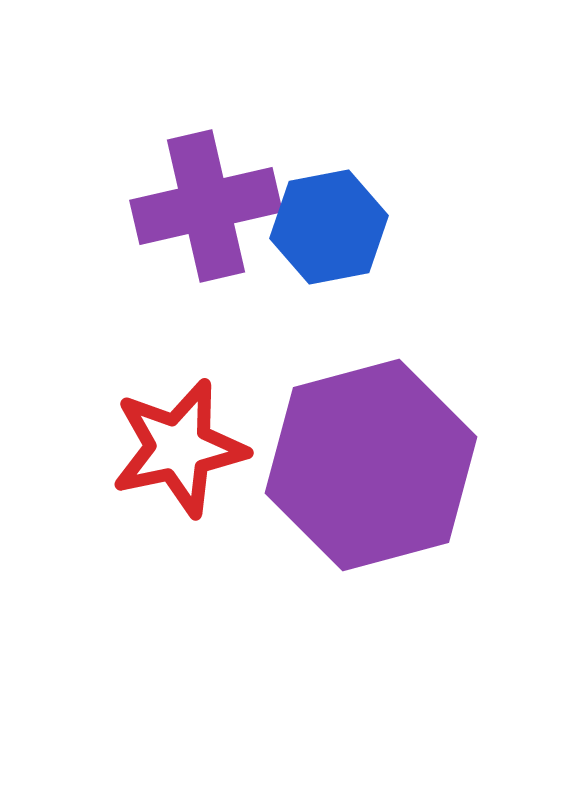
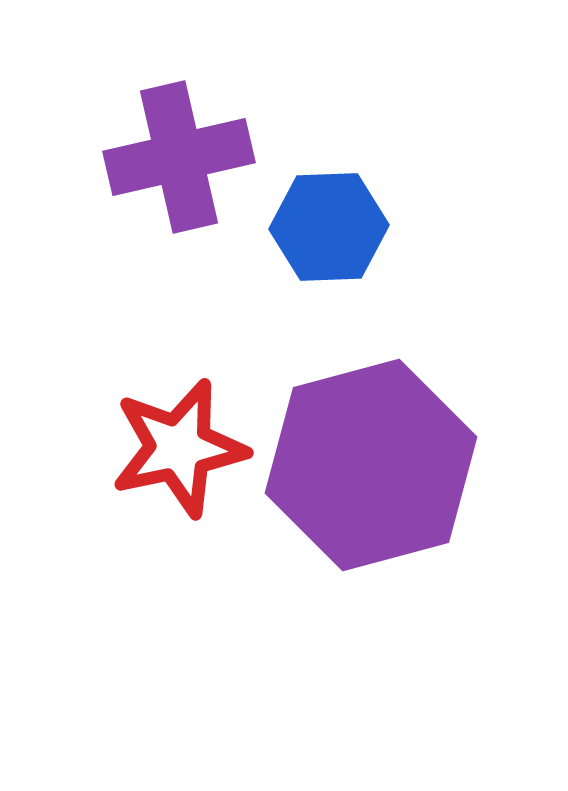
purple cross: moved 27 px left, 49 px up
blue hexagon: rotated 9 degrees clockwise
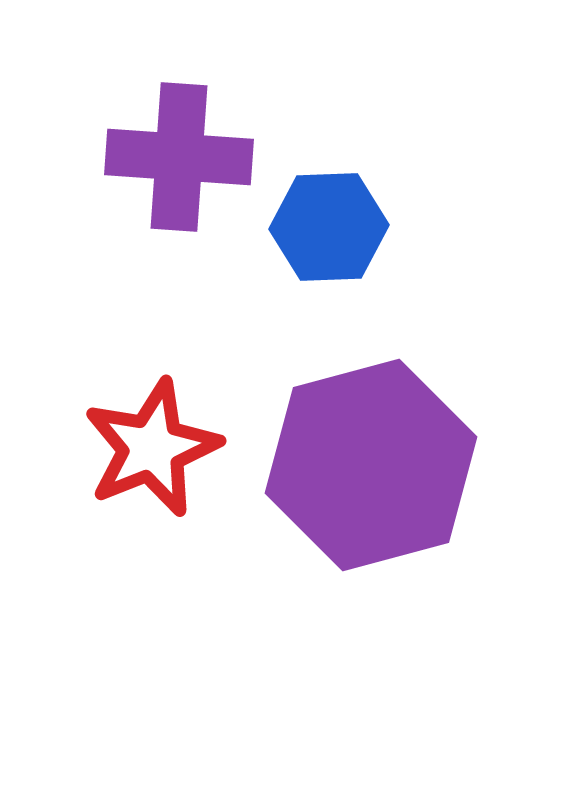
purple cross: rotated 17 degrees clockwise
red star: moved 27 px left; rotated 10 degrees counterclockwise
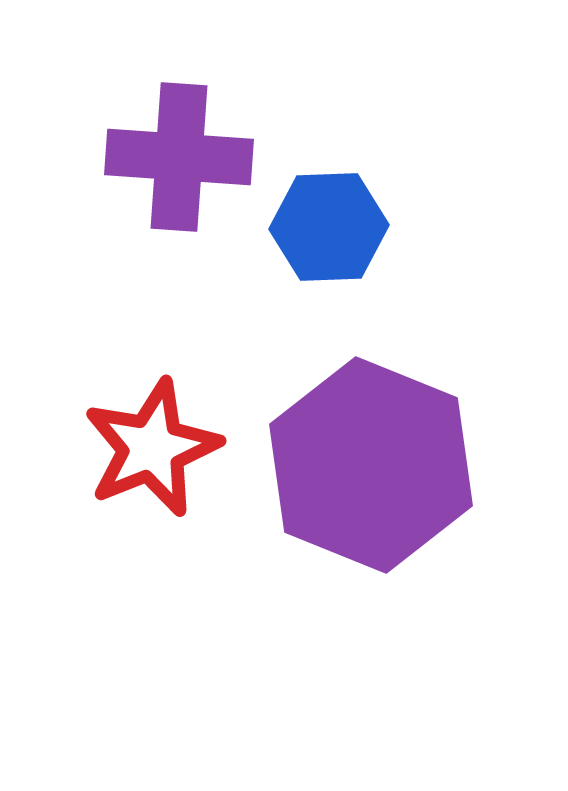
purple hexagon: rotated 23 degrees counterclockwise
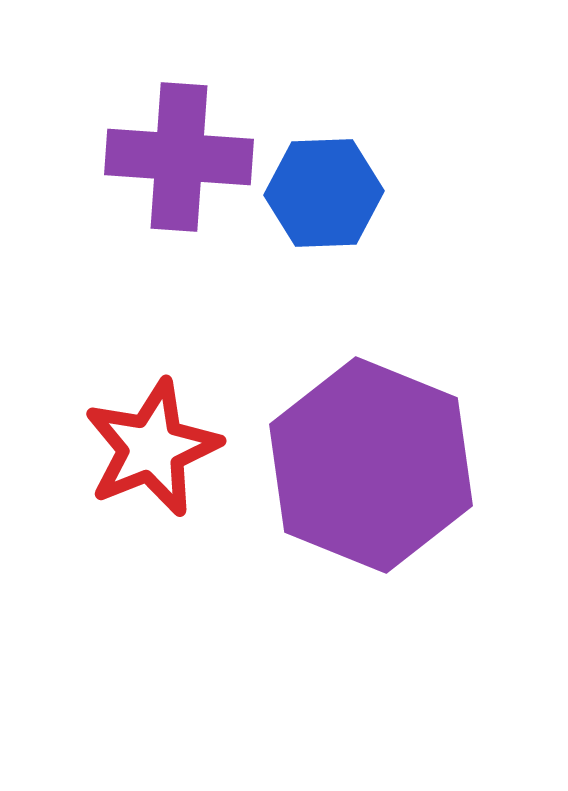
blue hexagon: moved 5 px left, 34 px up
